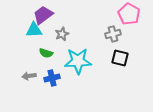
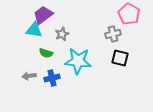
cyan triangle: rotated 12 degrees clockwise
cyan star: rotated 8 degrees clockwise
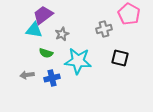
gray cross: moved 9 px left, 5 px up
gray arrow: moved 2 px left, 1 px up
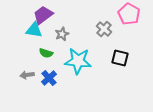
gray cross: rotated 35 degrees counterclockwise
blue cross: moved 3 px left; rotated 28 degrees counterclockwise
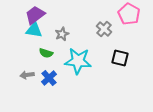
purple trapezoid: moved 8 px left
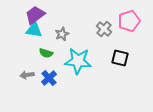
pink pentagon: moved 7 px down; rotated 25 degrees clockwise
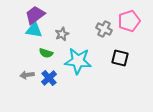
gray cross: rotated 14 degrees counterclockwise
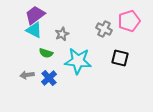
cyan triangle: rotated 18 degrees clockwise
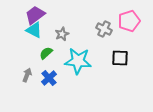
green semicircle: rotated 120 degrees clockwise
black square: rotated 12 degrees counterclockwise
gray arrow: rotated 120 degrees clockwise
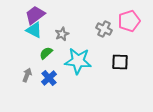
black square: moved 4 px down
